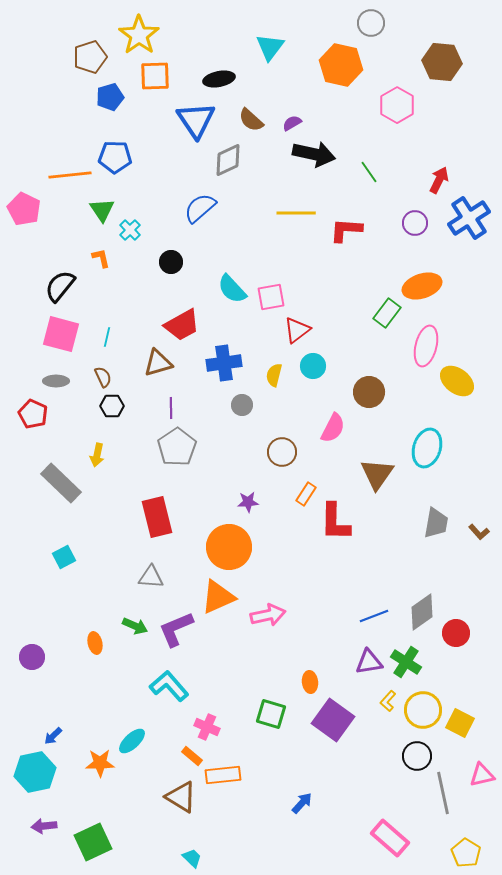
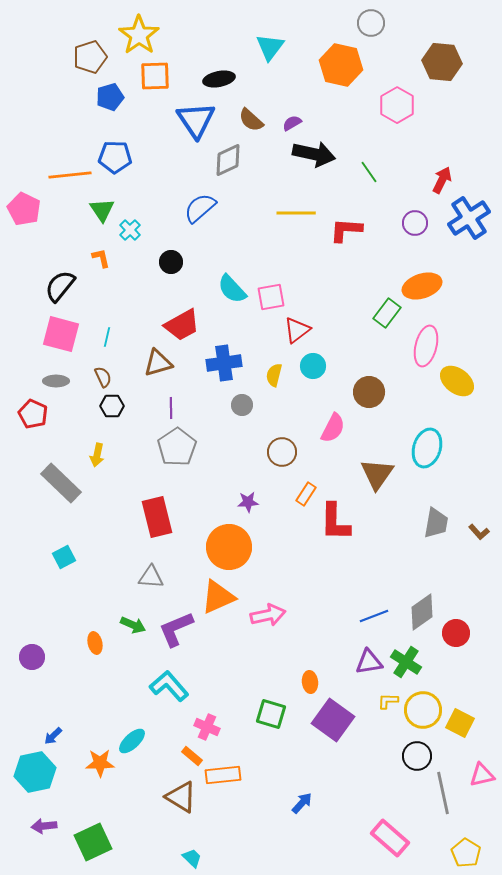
red arrow at (439, 180): moved 3 px right
green arrow at (135, 626): moved 2 px left, 1 px up
yellow L-shape at (388, 701): rotated 50 degrees clockwise
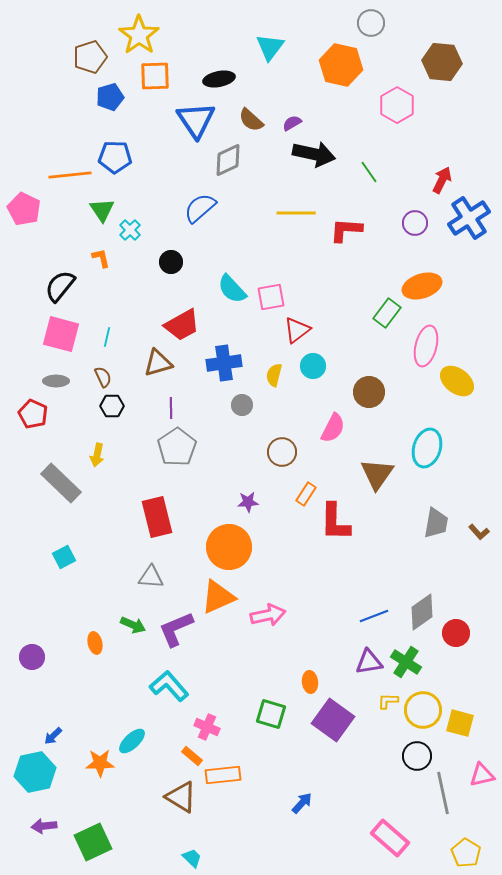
yellow square at (460, 723): rotated 12 degrees counterclockwise
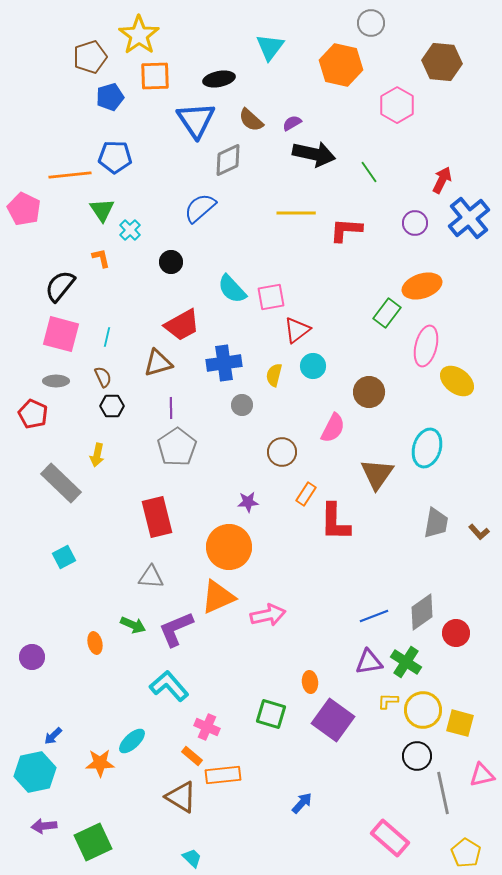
blue cross at (469, 218): rotated 6 degrees counterclockwise
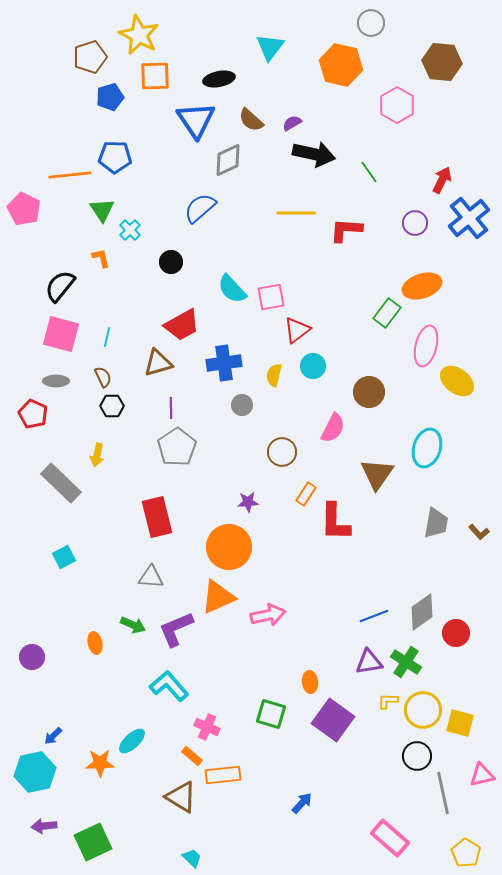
yellow star at (139, 35): rotated 9 degrees counterclockwise
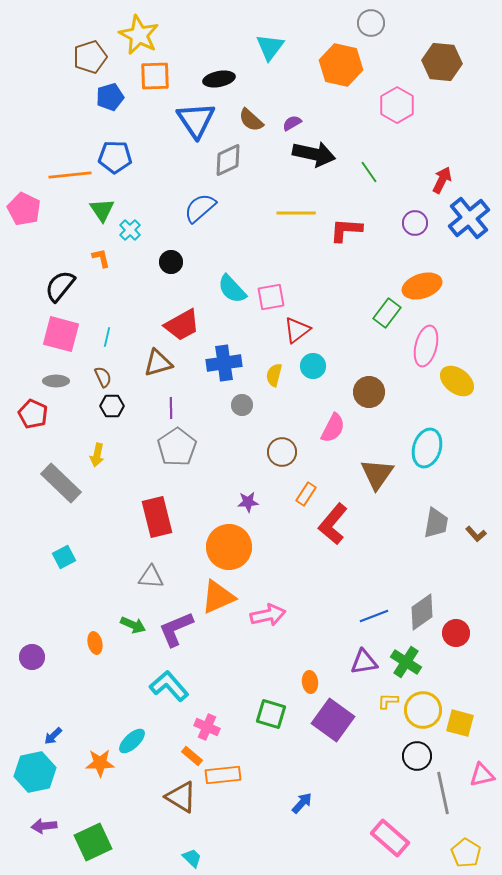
red L-shape at (335, 522): moved 2 px left, 2 px down; rotated 39 degrees clockwise
brown L-shape at (479, 532): moved 3 px left, 2 px down
purple triangle at (369, 662): moved 5 px left
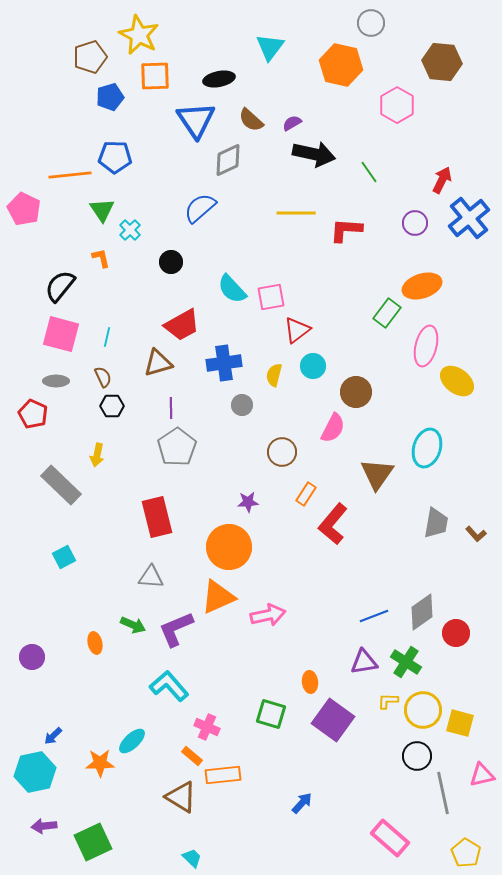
brown circle at (369, 392): moved 13 px left
gray rectangle at (61, 483): moved 2 px down
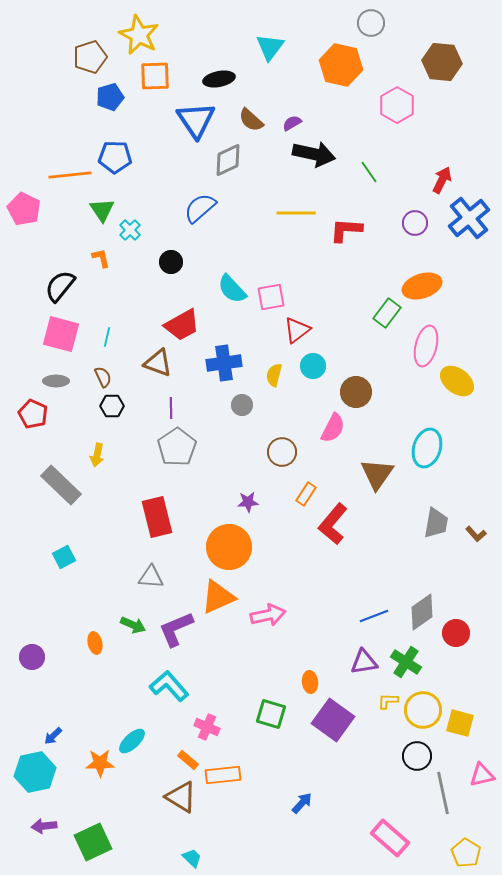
brown triangle at (158, 363): rotated 36 degrees clockwise
orange rectangle at (192, 756): moved 4 px left, 4 px down
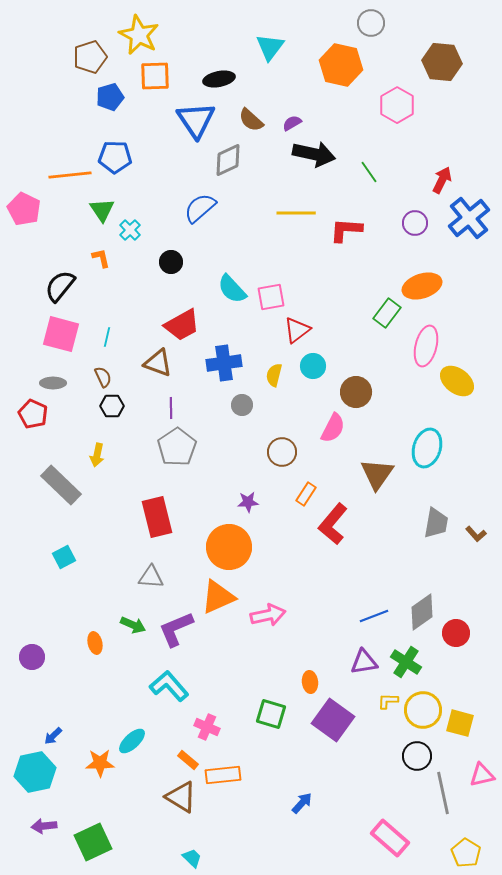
gray ellipse at (56, 381): moved 3 px left, 2 px down
